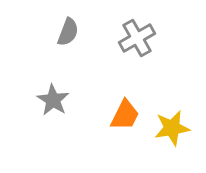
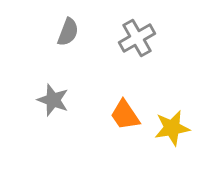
gray star: rotated 12 degrees counterclockwise
orange trapezoid: rotated 120 degrees clockwise
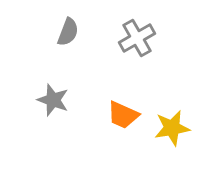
orange trapezoid: moved 2 px left; rotated 32 degrees counterclockwise
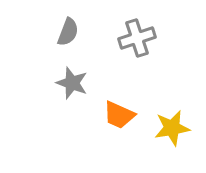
gray cross: rotated 12 degrees clockwise
gray star: moved 19 px right, 17 px up
orange trapezoid: moved 4 px left
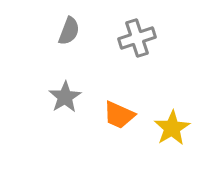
gray semicircle: moved 1 px right, 1 px up
gray star: moved 7 px left, 14 px down; rotated 20 degrees clockwise
yellow star: rotated 21 degrees counterclockwise
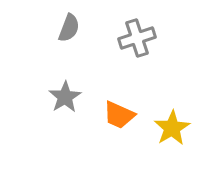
gray semicircle: moved 3 px up
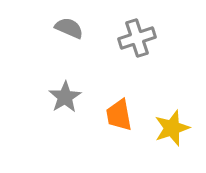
gray semicircle: rotated 88 degrees counterclockwise
orange trapezoid: rotated 56 degrees clockwise
yellow star: rotated 12 degrees clockwise
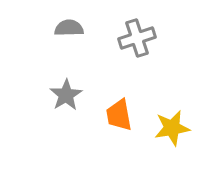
gray semicircle: rotated 24 degrees counterclockwise
gray star: moved 1 px right, 2 px up
yellow star: rotated 9 degrees clockwise
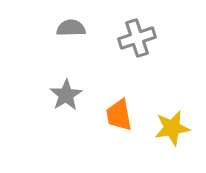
gray semicircle: moved 2 px right
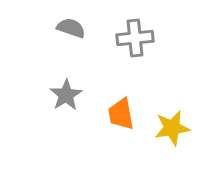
gray semicircle: rotated 20 degrees clockwise
gray cross: moved 2 px left; rotated 12 degrees clockwise
orange trapezoid: moved 2 px right, 1 px up
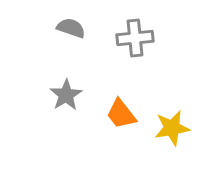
orange trapezoid: rotated 28 degrees counterclockwise
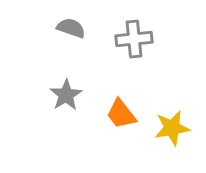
gray cross: moved 1 px left, 1 px down
